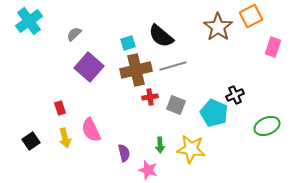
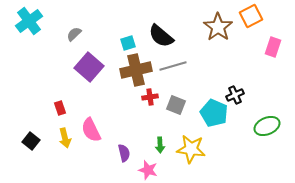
black square: rotated 18 degrees counterclockwise
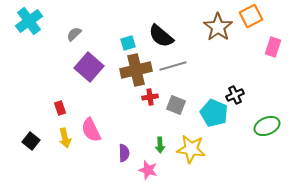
purple semicircle: rotated 12 degrees clockwise
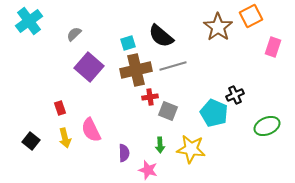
gray square: moved 8 px left, 6 px down
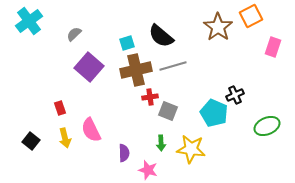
cyan square: moved 1 px left
green arrow: moved 1 px right, 2 px up
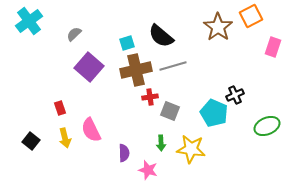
gray square: moved 2 px right
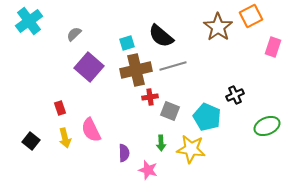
cyan pentagon: moved 7 px left, 4 px down
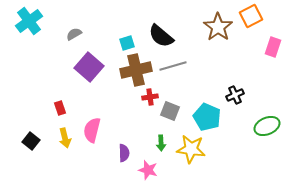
gray semicircle: rotated 14 degrees clockwise
pink semicircle: moved 1 px right; rotated 40 degrees clockwise
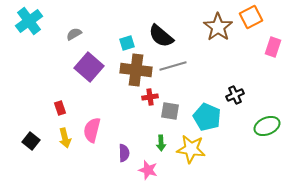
orange square: moved 1 px down
brown cross: rotated 20 degrees clockwise
gray square: rotated 12 degrees counterclockwise
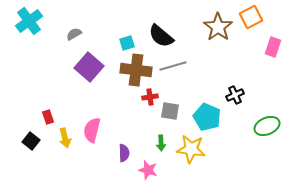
red rectangle: moved 12 px left, 9 px down
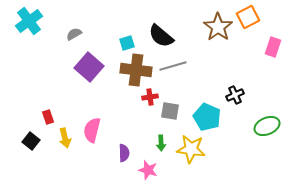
orange square: moved 3 px left
